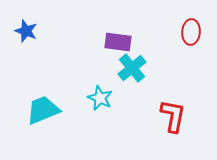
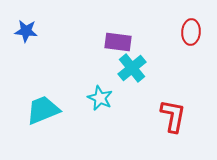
blue star: rotated 15 degrees counterclockwise
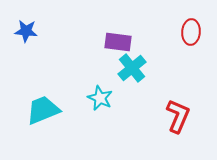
red L-shape: moved 5 px right; rotated 12 degrees clockwise
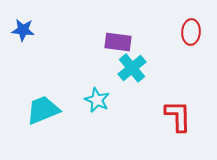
blue star: moved 3 px left, 1 px up
cyan star: moved 3 px left, 2 px down
red L-shape: rotated 24 degrees counterclockwise
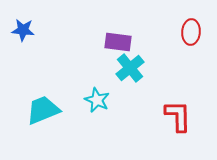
cyan cross: moved 2 px left
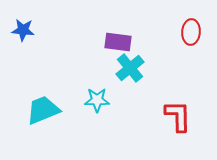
cyan star: rotated 25 degrees counterclockwise
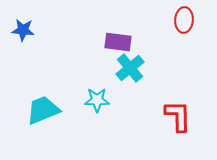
red ellipse: moved 7 px left, 12 px up
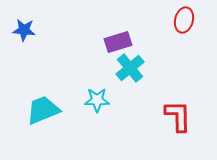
red ellipse: rotated 10 degrees clockwise
blue star: moved 1 px right
purple rectangle: rotated 24 degrees counterclockwise
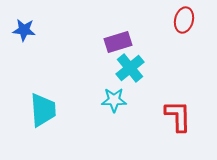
cyan star: moved 17 px right
cyan trapezoid: rotated 108 degrees clockwise
